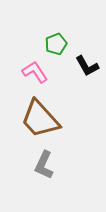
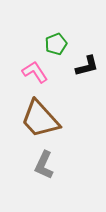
black L-shape: rotated 75 degrees counterclockwise
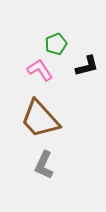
pink L-shape: moved 5 px right, 2 px up
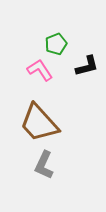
brown trapezoid: moved 1 px left, 4 px down
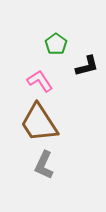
green pentagon: rotated 15 degrees counterclockwise
pink L-shape: moved 11 px down
brown trapezoid: rotated 9 degrees clockwise
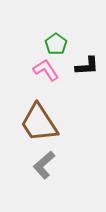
black L-shape: rotated 10 degrees clockwise
pink L-shape: moved 6 px right, 11 px up
gray L-shape: rotated 24 degrees clockwise
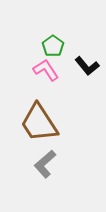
green pentagon: moved 3 px left, 2 px down
black L-shape: rotated 55 degrees clockwise
gray L-shape: moved 1 px right, 1 px up
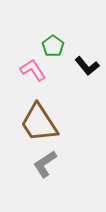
pink L-shape: moved 13 px left
gray L-shape: rotated 8 degrees clockwise
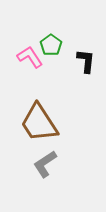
green pentagon: moved 2 px left, 1 px up
black L-shape: moved 1 px left, 5 px up; rotated 135 degrees counterclockwise
pink L-shape: moved 3 px left, 13 px up
